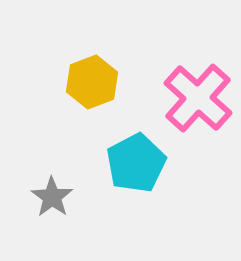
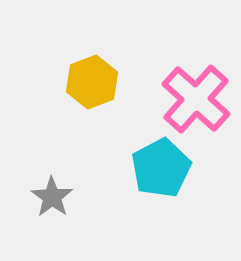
pink cross: moved 2 px left, 1 px down
cyan pentagon: moved 25 px right, 5 px down
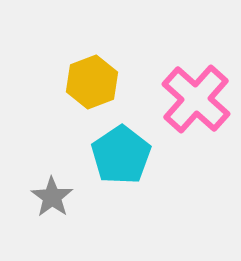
cyan pentagon: moved 40 px left, 13 px up; rotated 6 degrees counterclockwise
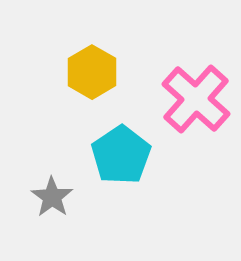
yellow hexagon: moved 10 px up; rotated 9 degrees counterclockwise
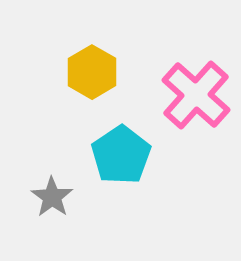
pink cross: moved 4 px up
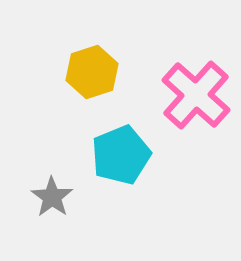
yellow hexagon: rotated 12 degrees clockwise
cyan pentagon: rotated 12 degrees clockwise
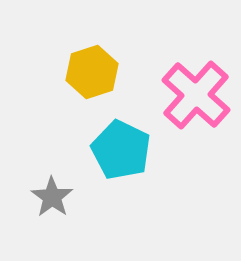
cyan pentagon: moved 5 px up; rotated 24 degrees counterclockwise
